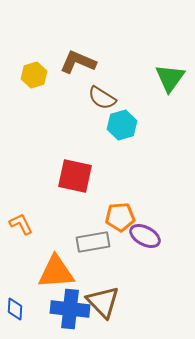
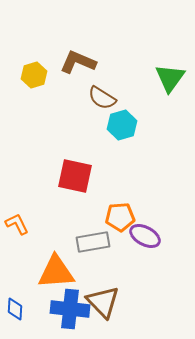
orange L-shape: moved 4 px left
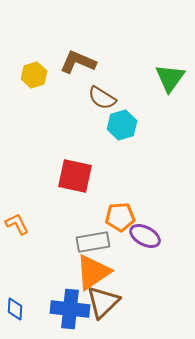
orange triangle: moved 37 px right; rotated 30 degrees counterclockwise
brown triangle: rotated 30 degrees clockwise
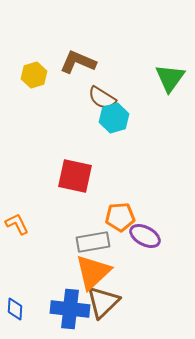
cyan hexagon: moved 8 px left, 7 px up
orange triangle: rotated 9 degrees counterclockwise
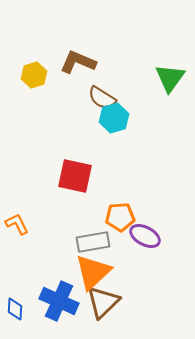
blue cross: moved 11 px left, 8 px up; rotated 18 degrees clockwise
